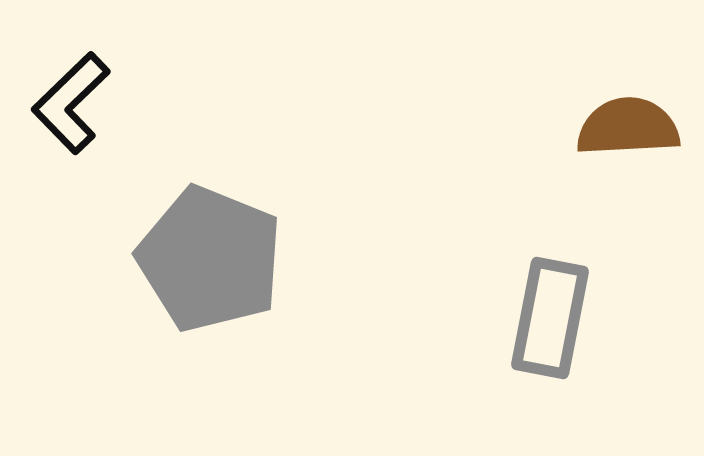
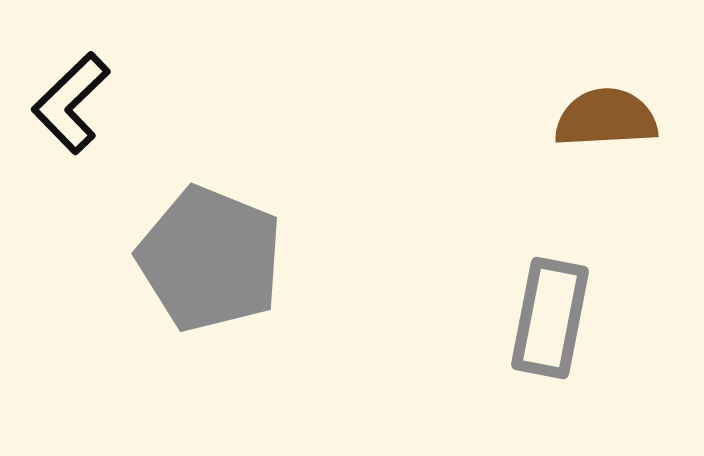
brown semicircle: moved 22 px left, 9 px up
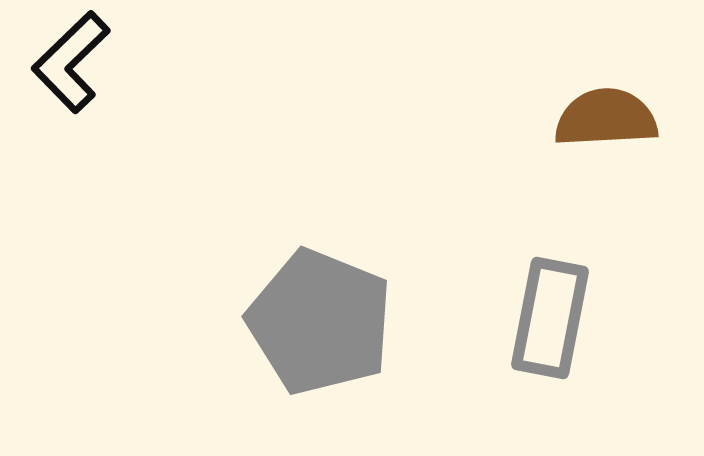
black L-shape: moved 41 px up
gray pentagon: moved 110 px right, 63 px down
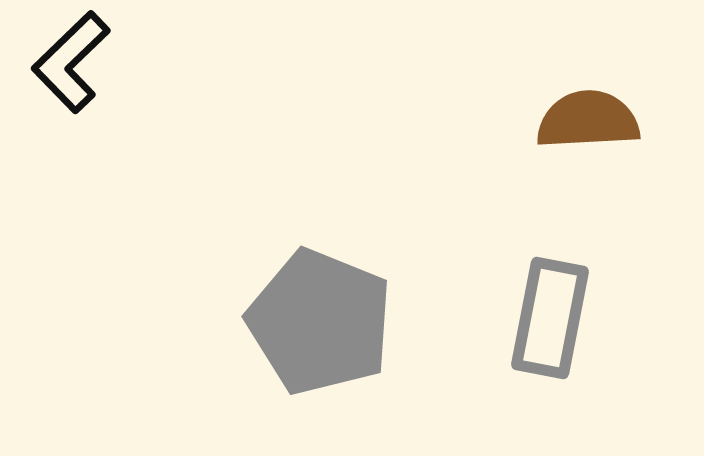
brown semicircle: moved 18 px left, 2 px down
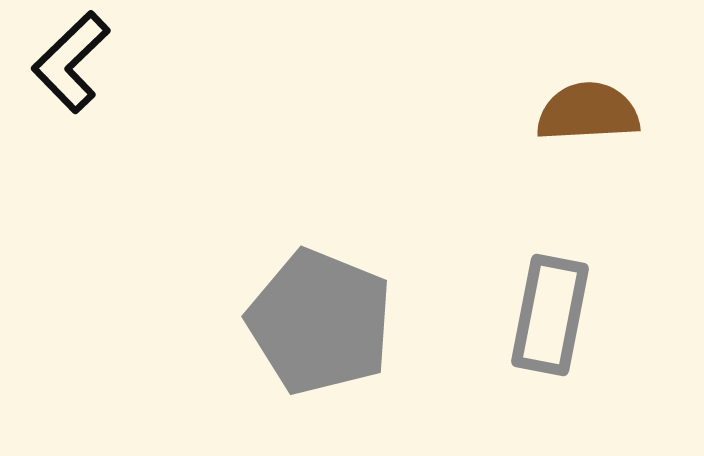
brown semicircle: moved 8 px up
gray rectangle: moved 3 px up
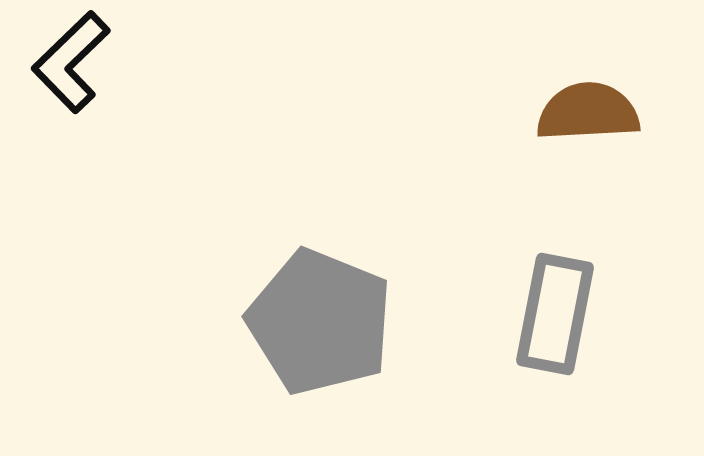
gray rectangle: moved 5 px right, 1 px up
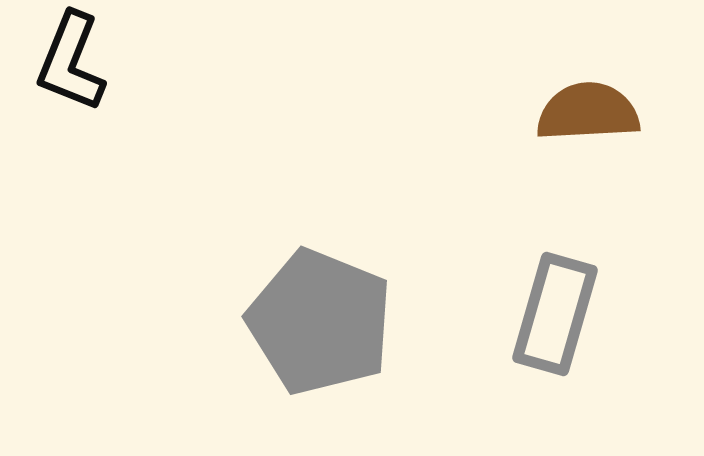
black L-shape: rotated 24 degrees counterclockwise
gray rectangle: rotated 5 degrees clockwise
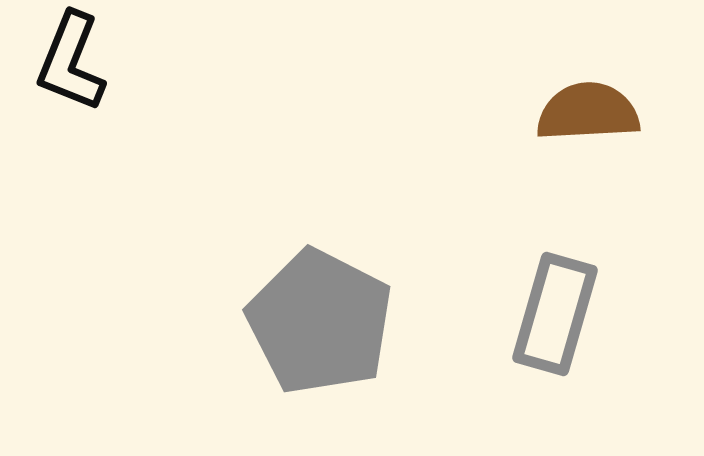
gray pentagon: rotated 5 degrees clockwise
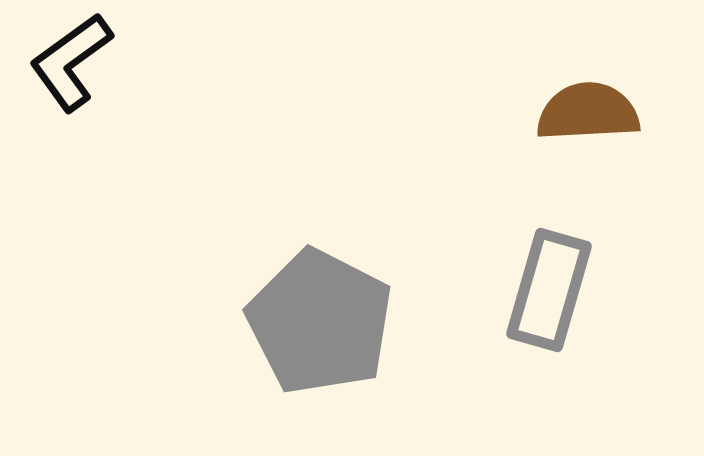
black L-shape: rotated 32 degrees clockwise
gray rectangle: moved 6 px left, 24 px up
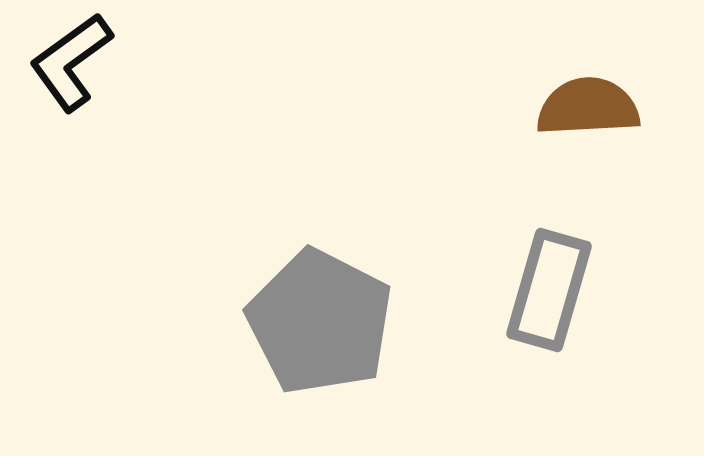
brown semicircle: moved 5 px up
